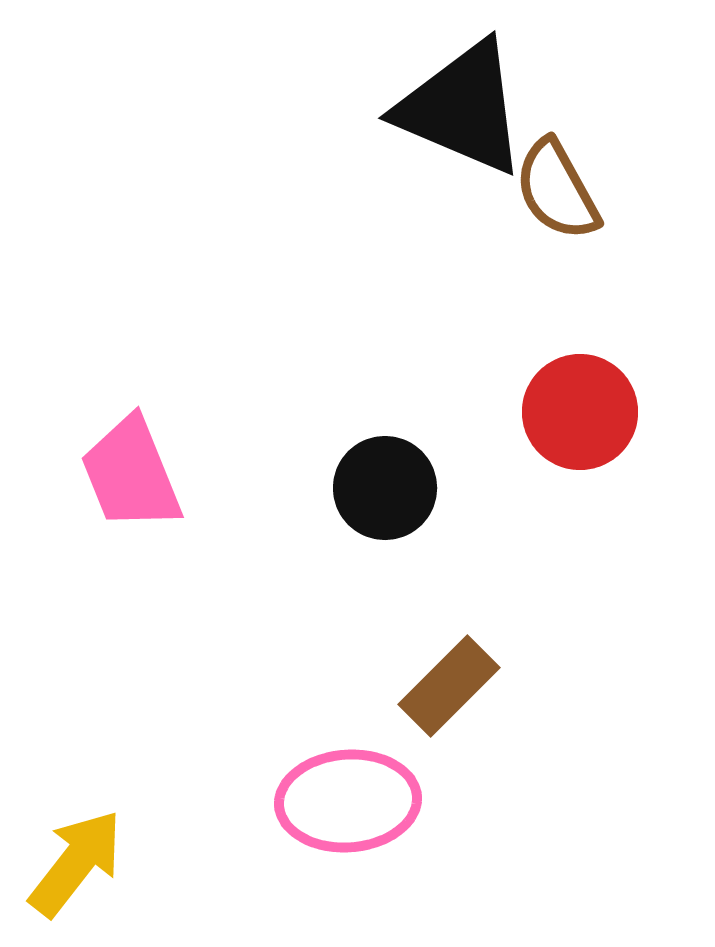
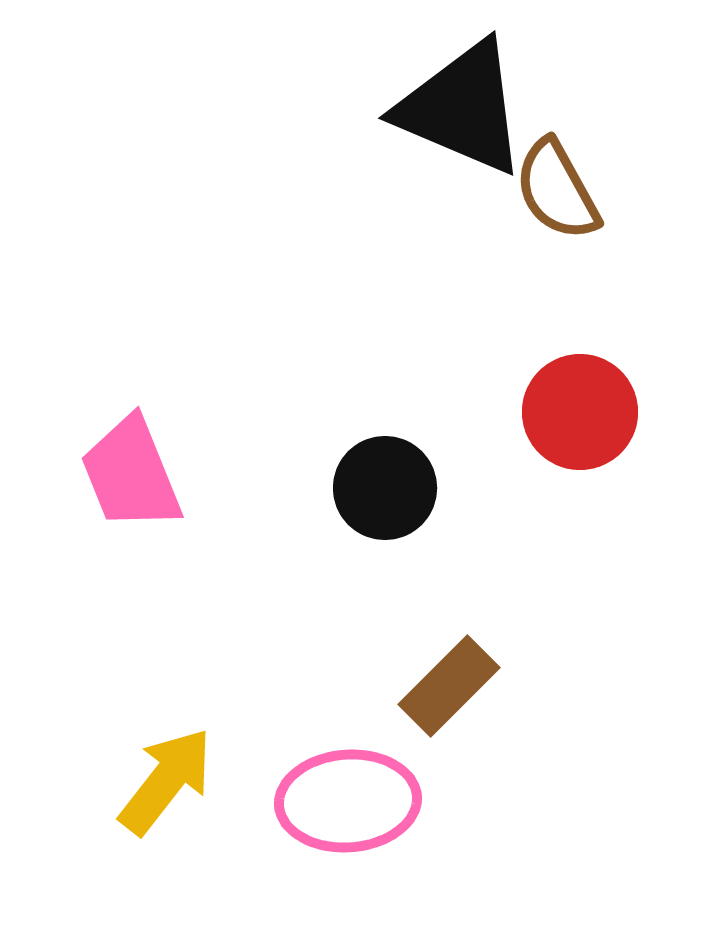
yellow arrow: moved 90 px right, 82 px up
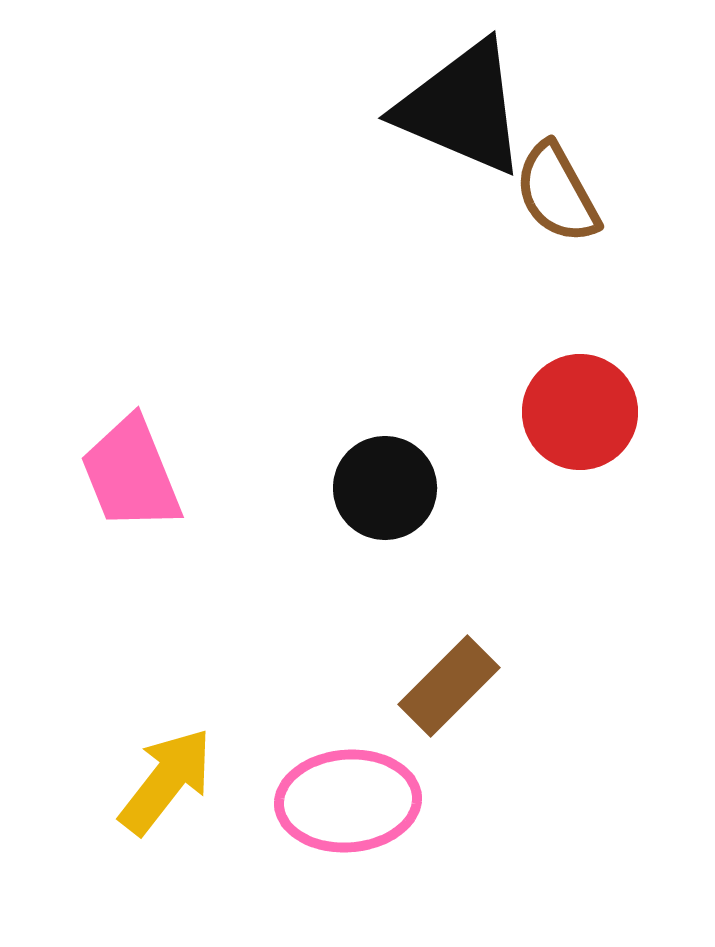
brown semicircle: moved 3 px down
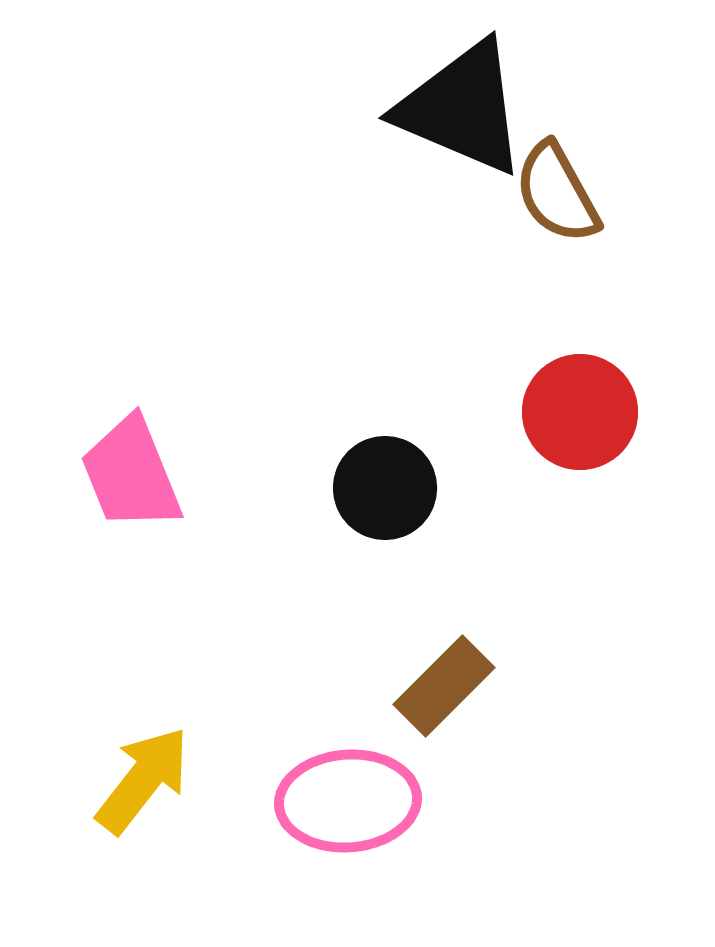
brown rectangle: moved 5 px left
yellow arrow: moved 23 px left, 1 px up
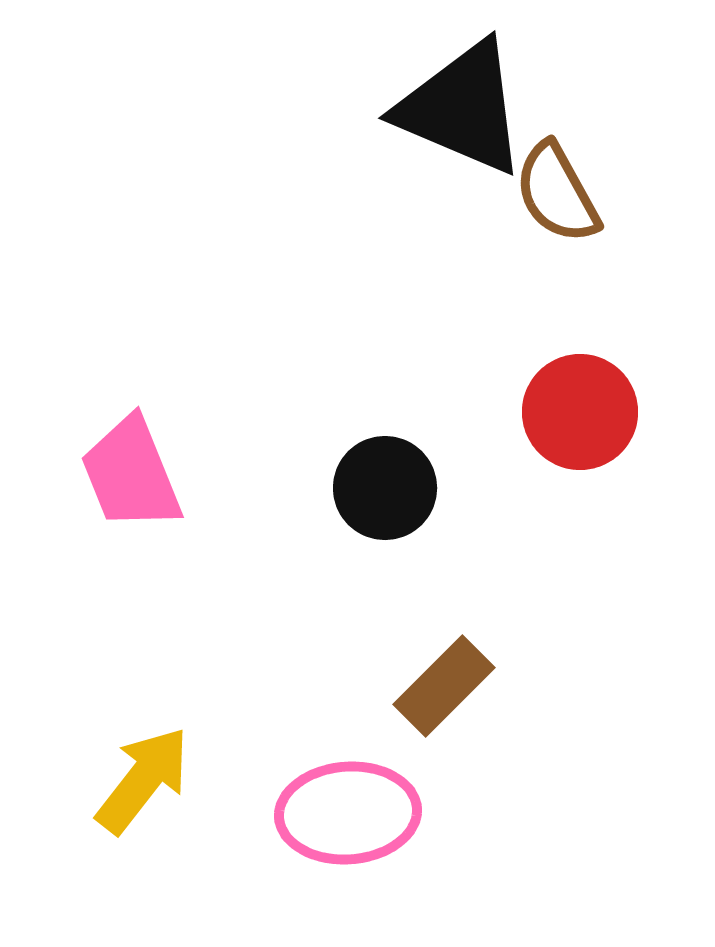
pink ellipse: moved 12 px down
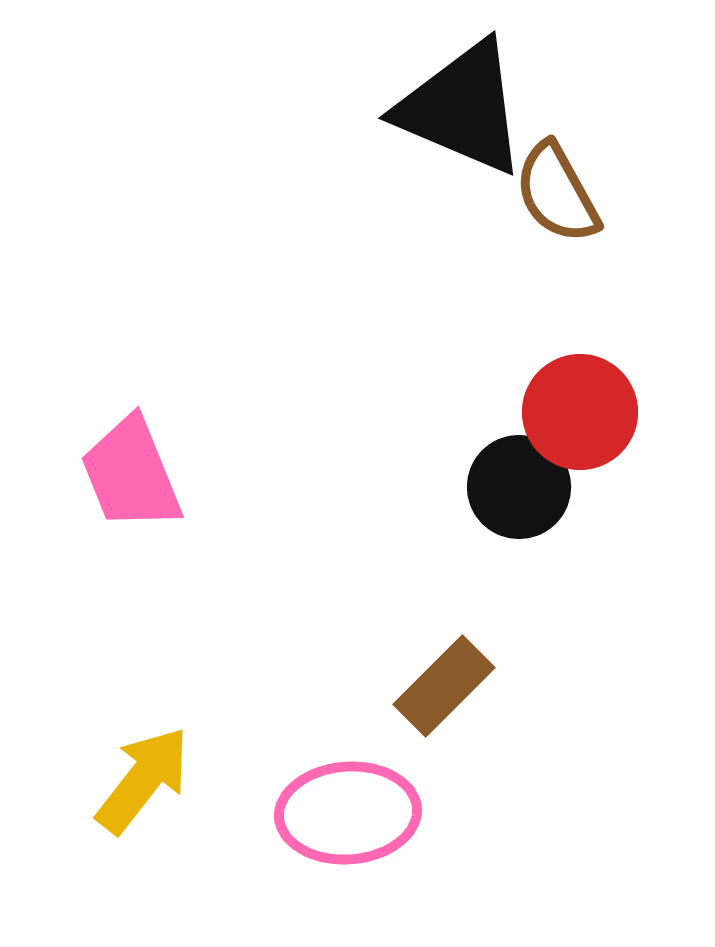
black circle: moved 134 px right, 1 px up
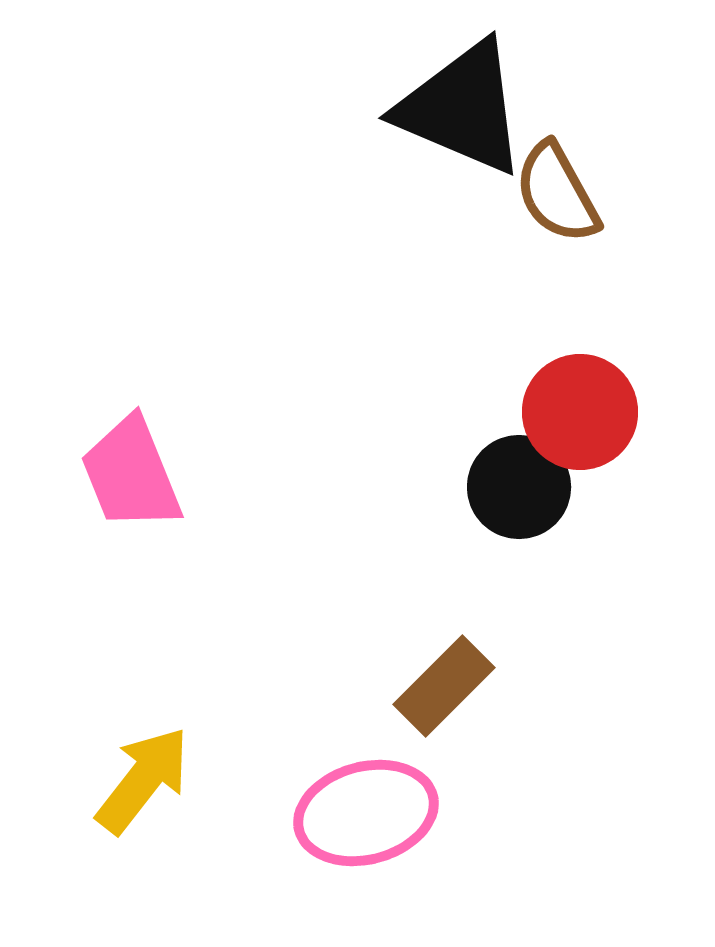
pink ellipse: moved 18 px right; rotated 11 degrees counterclockwise
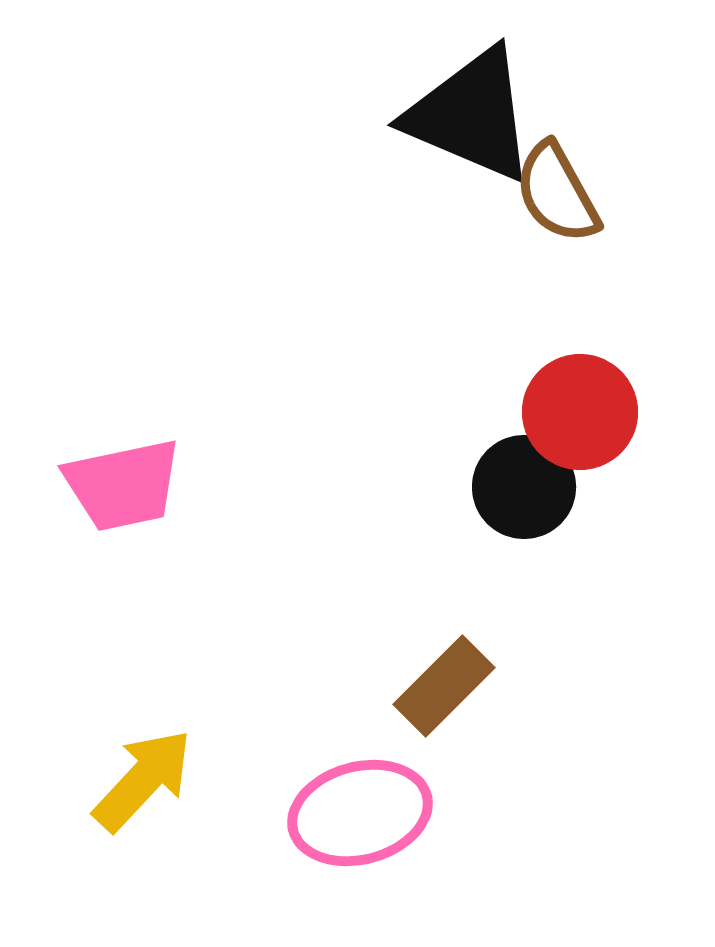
black triangle: moved 9 px right, 7 px down
pink trapezoid: moved 8 px left, 11 px down; rotated 80 degrees counterclockwise
black circle: moved 5 px right
yellow arrow: rotated 5 degrees clockwise
pink ellipse: moved 6 px left
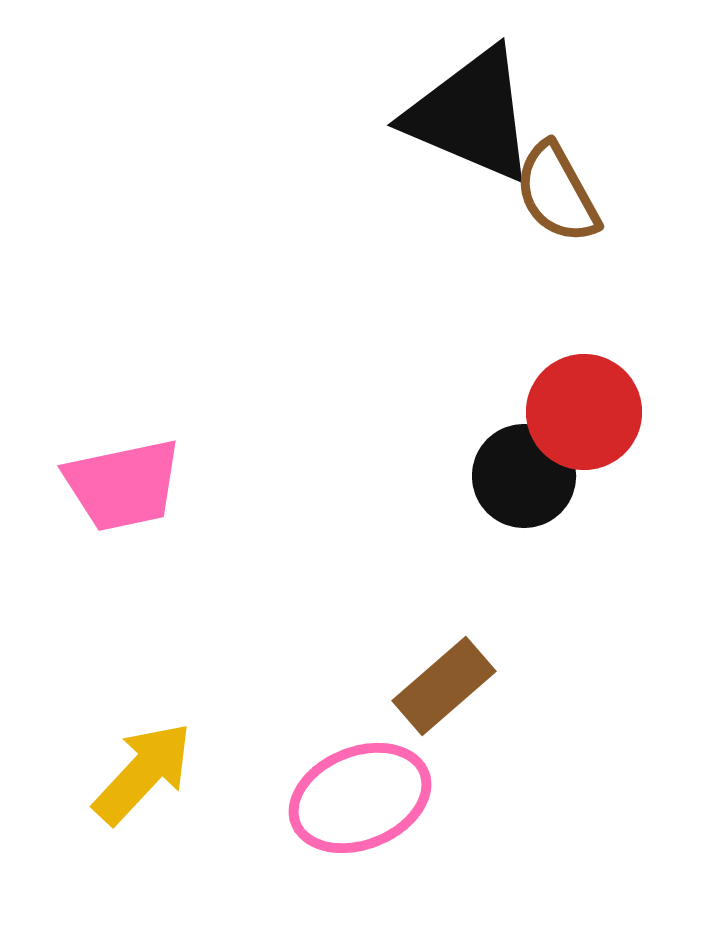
red circle: moved 4 px right
black circle: moved 11 px up
brown rectangle: rotated 4 degrees clockwise
yellow arrow: moved 7 px up
pink ellipse: moved 15 px up; rotated 7 degrees counterclockwise
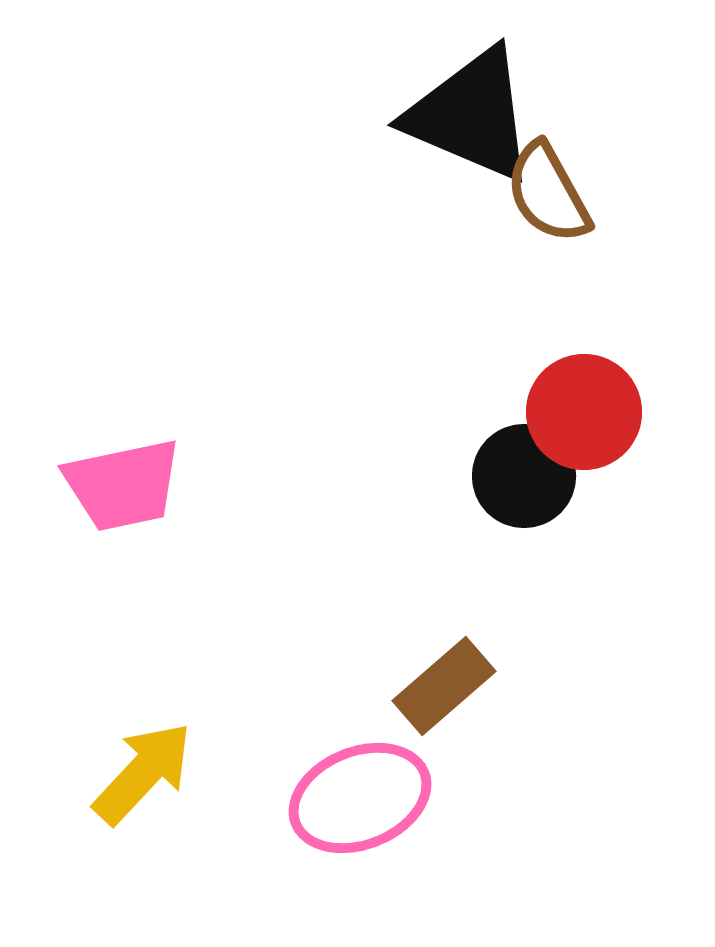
brown semicircle: moved 9 px left
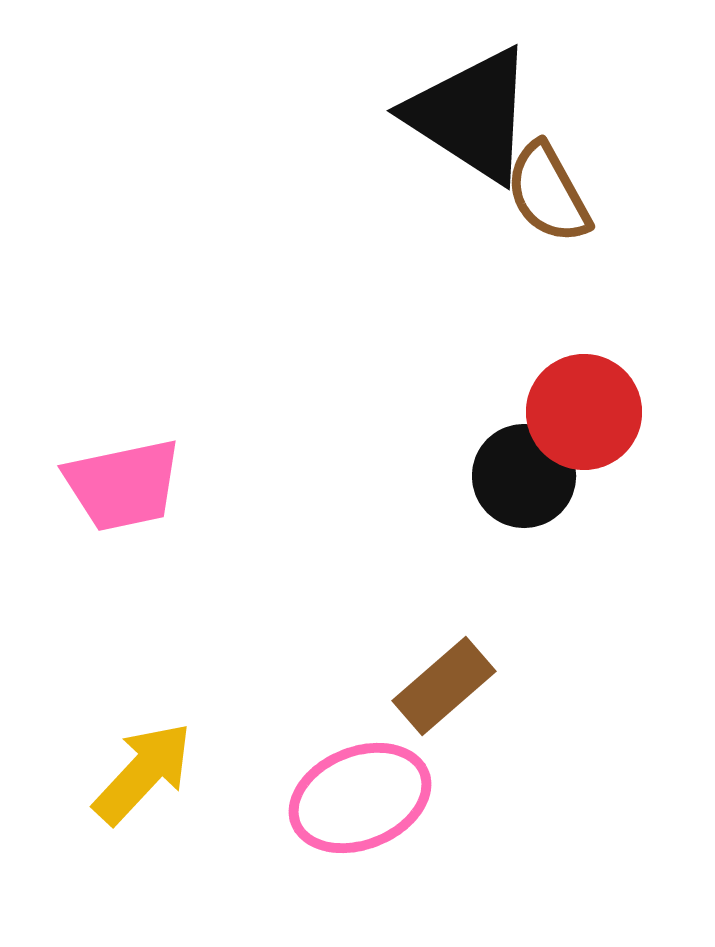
black triangle: rotated 10 degrees clockwise
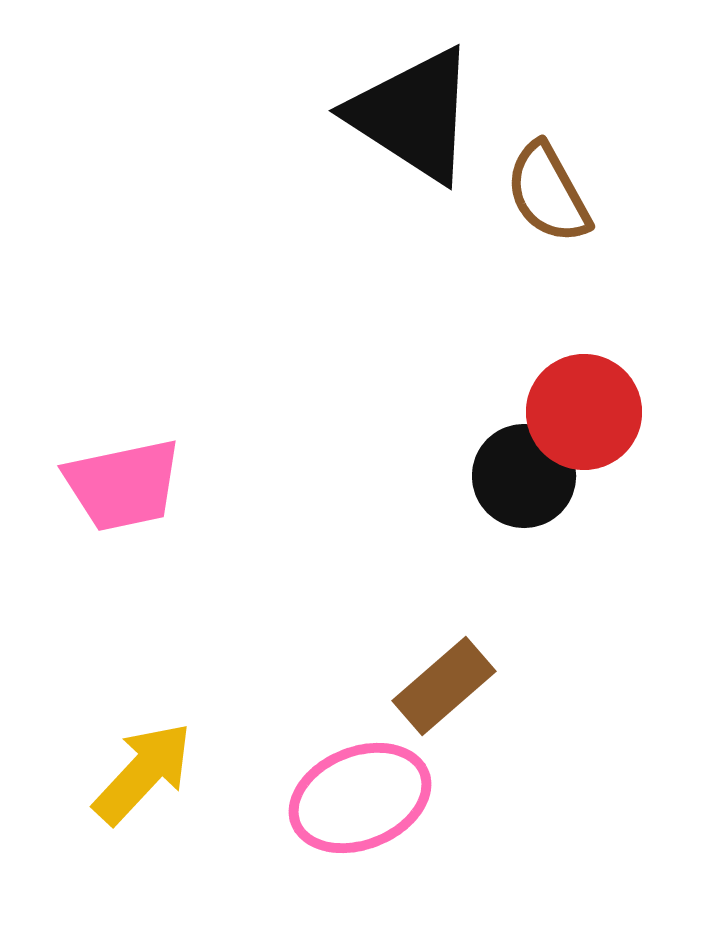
black triangle: moved 58 px left
